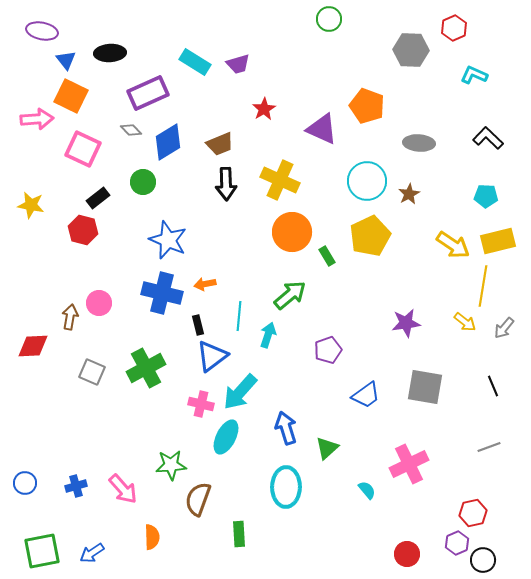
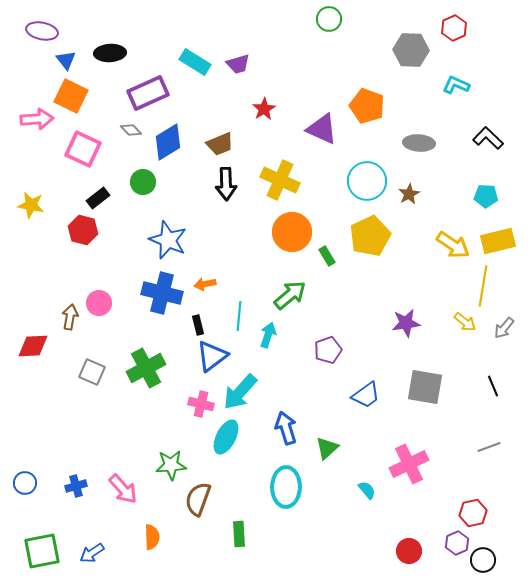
cyan L-shape at (474, 75): moved 18 px left, 10 px down
red circle at (407, 554): moved 2 px right, 3 px up
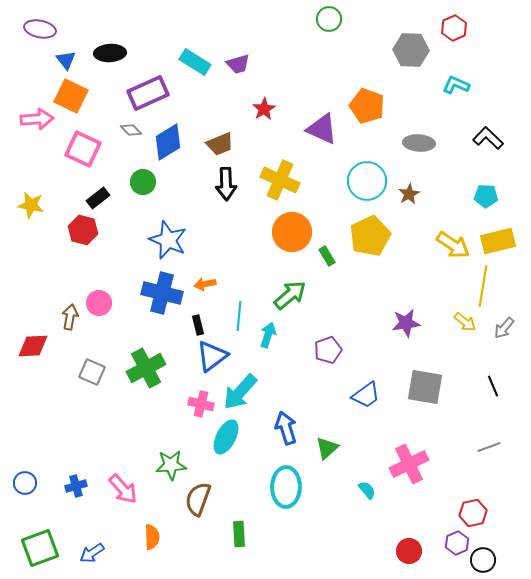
purple ellipse at (42, 31): moved 2 px left, 2 px up
green square at (42, 551): moved 2 px left, 3 px up; rotated 9 degrees counterclockwise
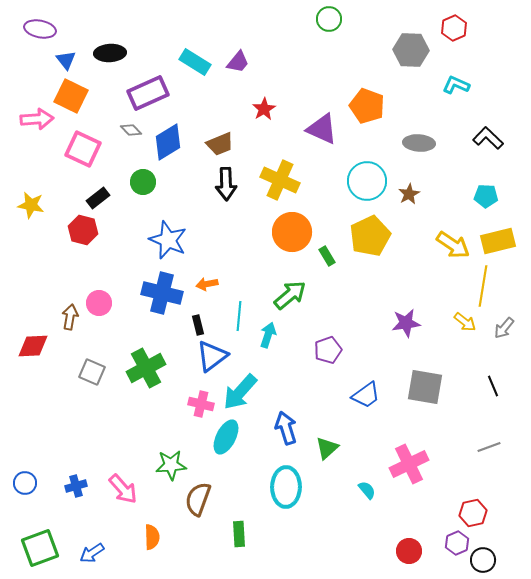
purple trapezoid at (238, 64): moved 2 px up; rotated 35 degrees counterclockwise
orange arrow at (205, 284): moved 2 px right
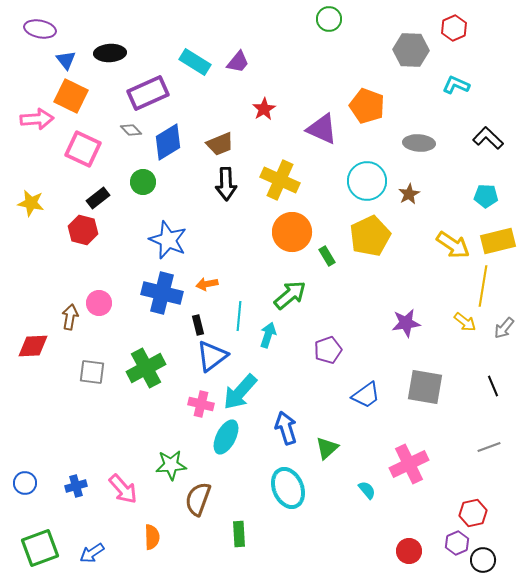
yellow star at (31, 205): moved 2 px up
gray square at (92, 372): rotated 16 degrees counterclockwise
cyan ellipse at (286, 487): moved 2 px right, 1 px down; rotated 24 degrees counterclockwise
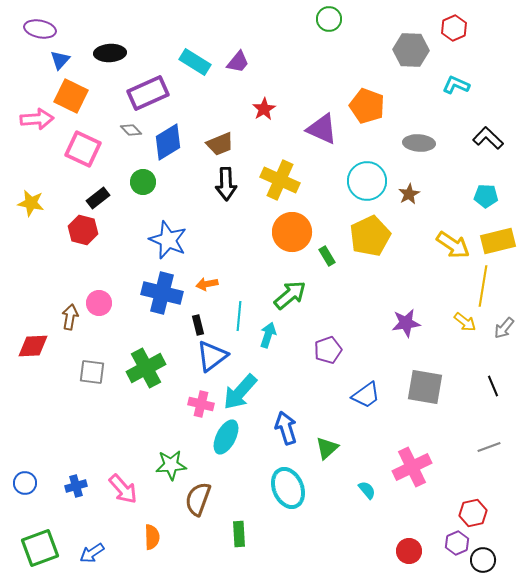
blue triangle at (66, 60): moved 6 px left; rotated 20 degrees clockwise
pink cross at (409, 464): moved 3 px right, 3 px down
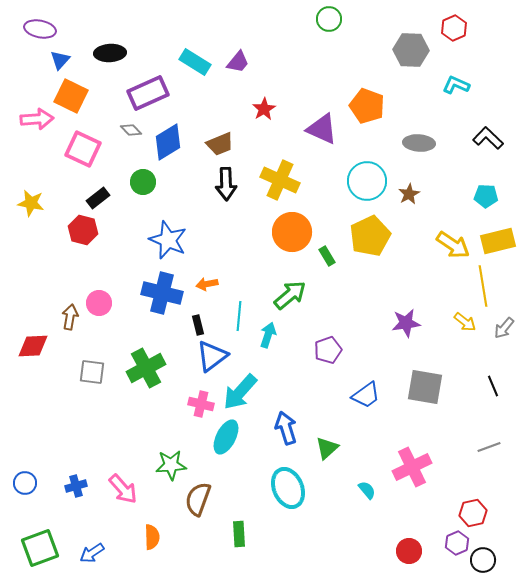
yellow line at (483, 286): rotated 18 degrees counterclockwise
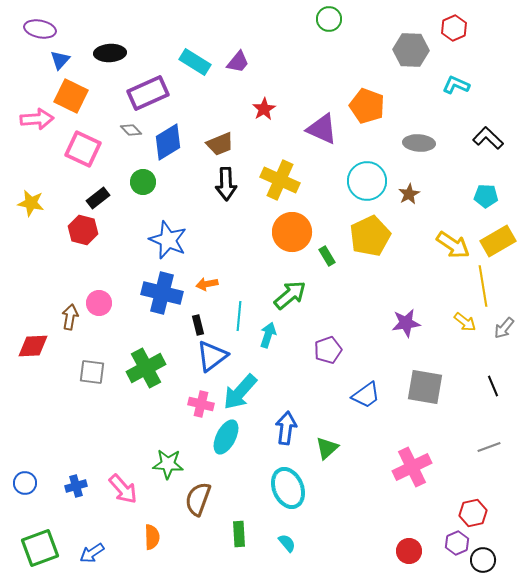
yellow rectangle at (498, 241): rotated 16 degrees counterclockwise
blue arrow at (286, 428): rotated 24 degrees clockwise
green star at (171, 465): moved 3 px left, 1 px up; rotated 8 degrees clockwise
cyan semicircle at (367, 490): moved 80 px left, 53 px down
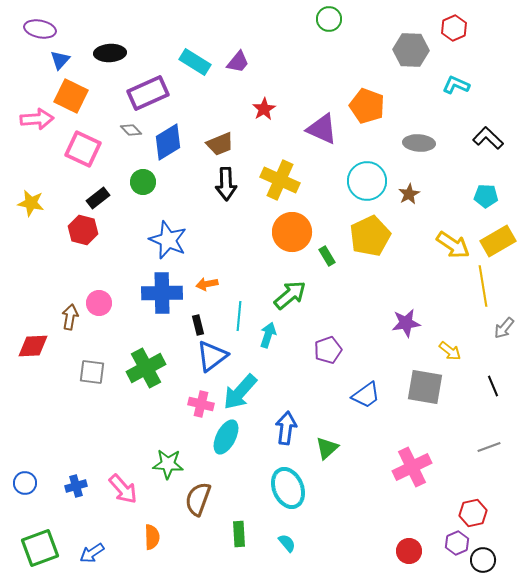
blue cross at (162, 293): rotated 15 degrees counterclockwise
yellow arrow at (465, 322): moved 15 px left, 29 px down
